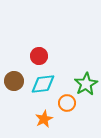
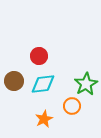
orange circle: moved 5 px right, 3 px down
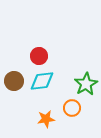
cyan diamond: moved 1 px left, 3 px up
orange circle: moved 2 px down
orange star: moved 2 px right; rotated 18 degrees clockwise
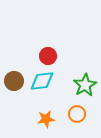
red circle: moved 9 px right
green star: moved 1 px left, 1 px down
orange circle: moved 5 px right, 6 px down
